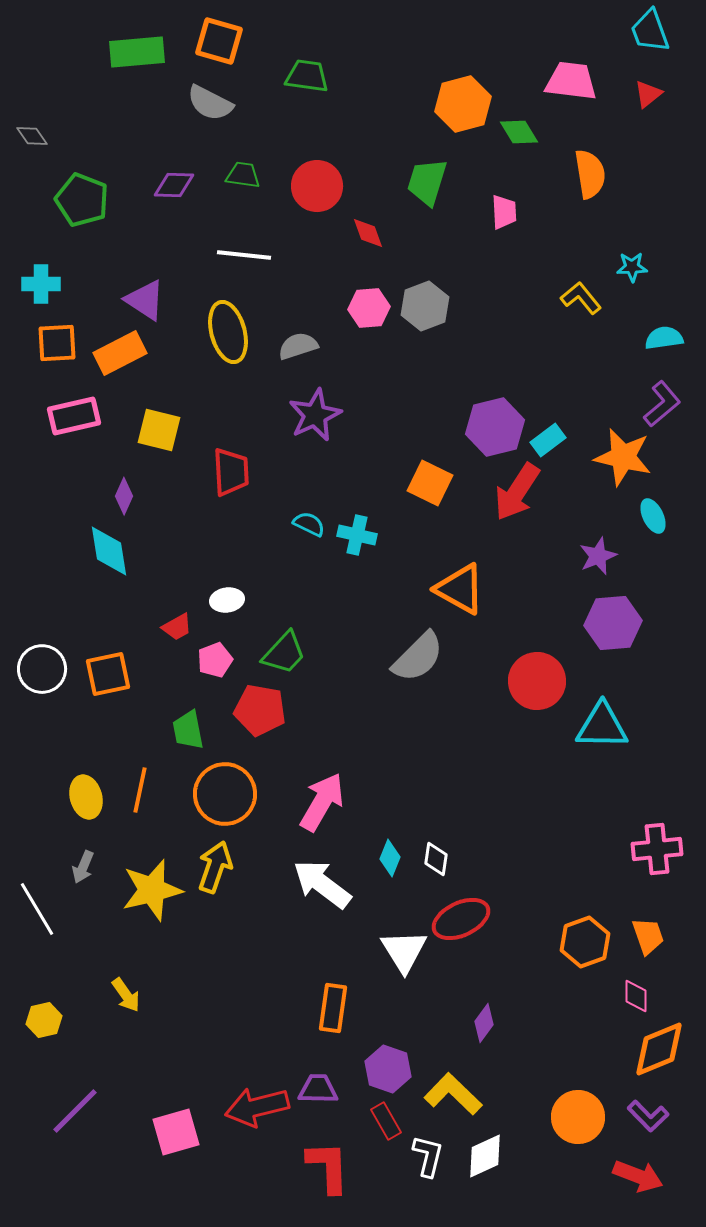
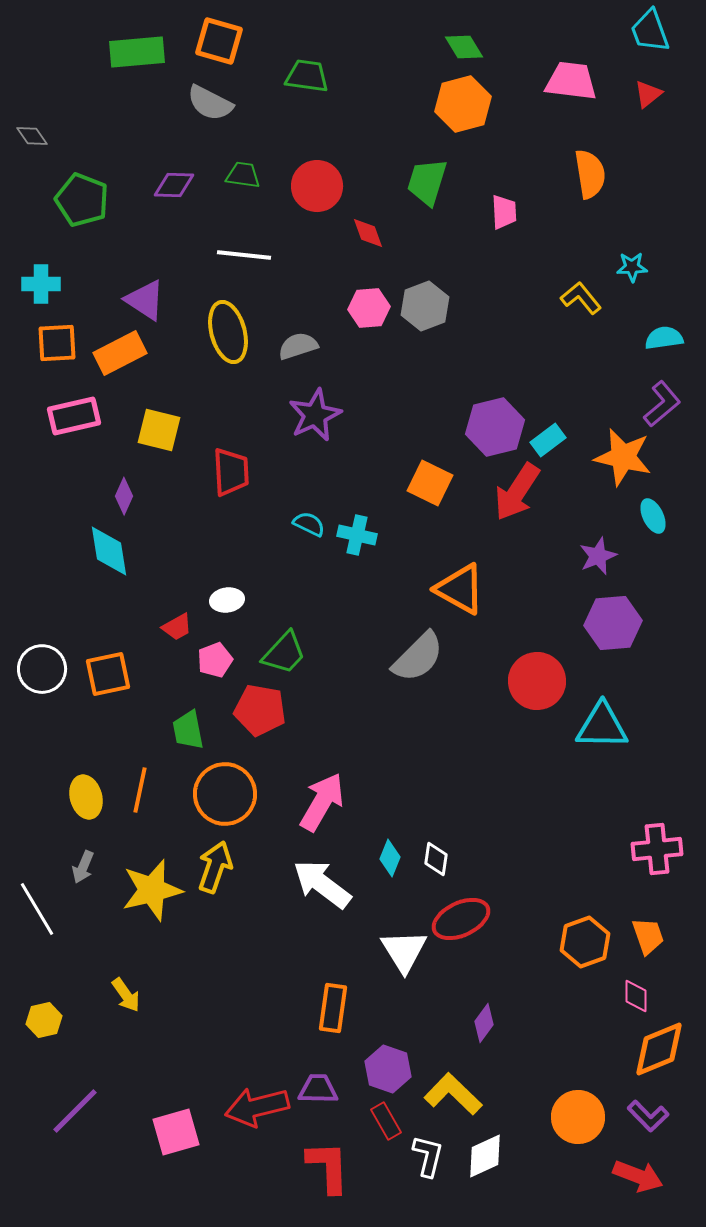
green diamond at (519, 132): moved 55 px left, 85 px up
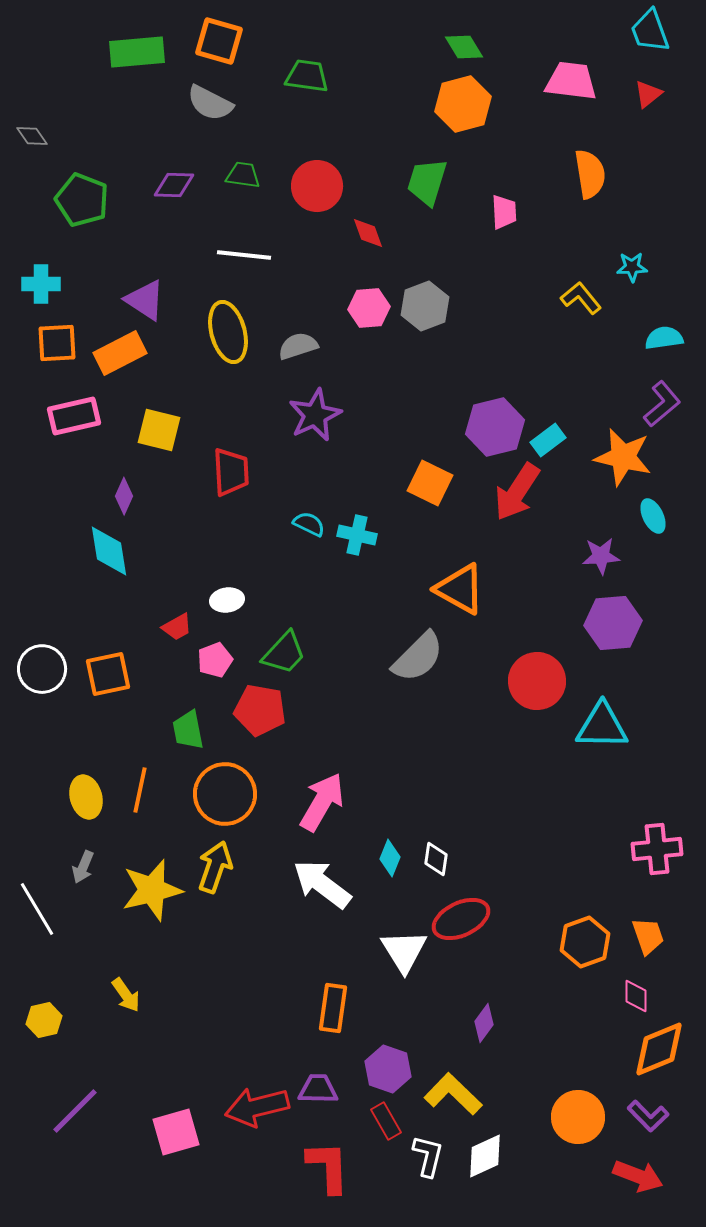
purple star at (598, 556): moved 3 px right; rotated 18 degrees clockwise
